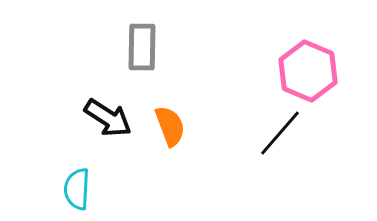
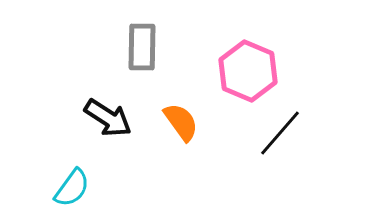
pink hexagon: moved 60 px left
orange semicircle: moved 11 px right, 4 px up; rotated 15 degrees counterclockwise
cyan semicircle: moved 5 px left, 1 px up; rotated 147 degrees counterclockwise
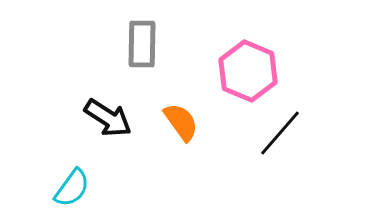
gray rectangle: moved 3 px up
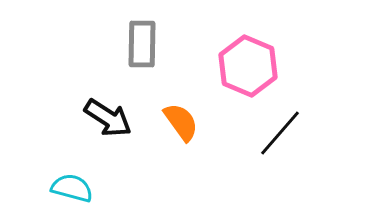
pink hexagon: moved 5 px up
cyan semicircle: rotated 111 degrees counterclockwise
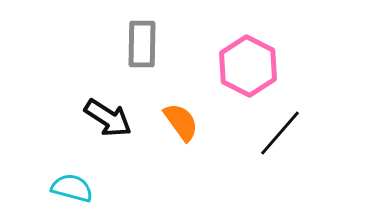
pink hexagon: rotated 4 degrees clockwise
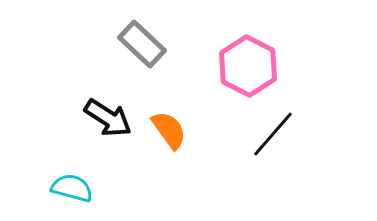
gray rectangle: rotated 48 degrees counterclockwise
orange semicircle: moved 12 px left, 8 px down
black line: moved 7 px left, 1 px down
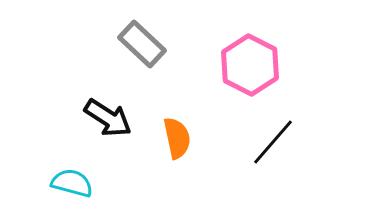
pink hexagon: moved 2 px right, 1 px up
orange semicircle: moved 8 px right, 8 px down; rotated 24 degrees clockwise
black line: moved 8 px down
cyan semicircle: moved 5 px up
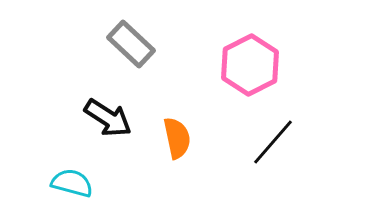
gray rectangle: moved 11 px left
pink hexagon: rotated 6 degrees clockwise
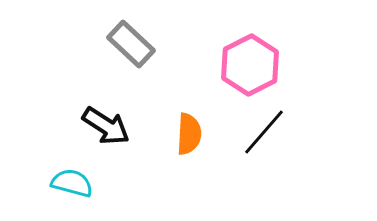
black arrow: moved 2 px left, 8 px down
orange semicircle: moved 12 px right, 4 px up; rotated 15 degrees clockwise
black line: moved 9 px left, 10 px up
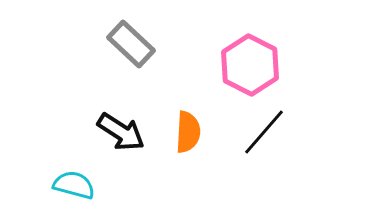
pink hexagon: rotated 6 degrees counterclockwise
black arrow: moved 15 px right, 6 px down
orange semicircle: moved 1 px left, 2 px up
cyan semicircle: moved 2 px right, 2 px down
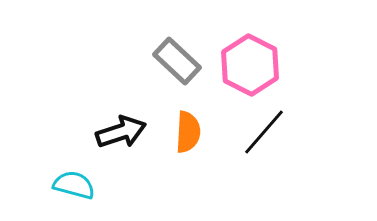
gray rectangle: moved 46 px right, 17 px down
black arrow: rotated 51 degrees counterclockwise
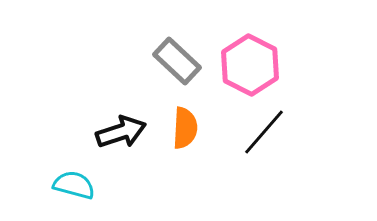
orange semicircle: moved 3 px left, 4 px up
